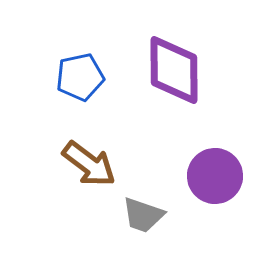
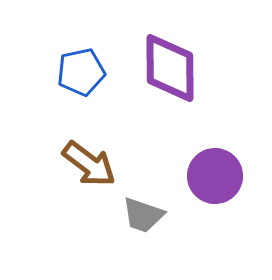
purple diamond: moved 4 px left, 2 px up
blue pentagon: moved 1 px right, 5 px up
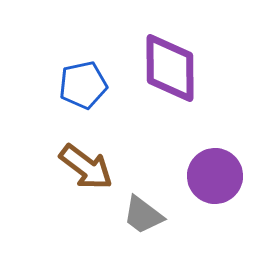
blue pentagon: moved 2 px right, 13 px down
brown arrow: moved 3 px left, 3 px down
gray trapezoid: rotated 18 degrees clockwise
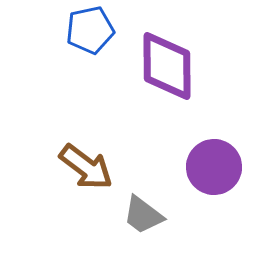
purple diamond: moved 3 px left, 2 px up
blue pentagon: moved 7 px right, 55 px up
purple circle: moved 1 px left, 9 px up
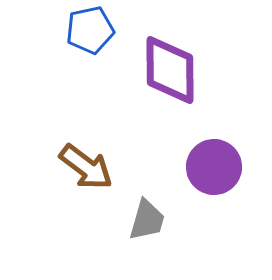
purple diamond: moved 3 px right, 4 px down
gray trapezoid: moved 4 px right, 5 px down; rotated 111 degrees counterclockwise
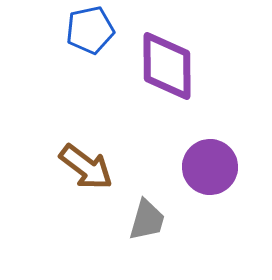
purple diamond: moved 3 px left, 4 px up
purple circle: moved 4 px left
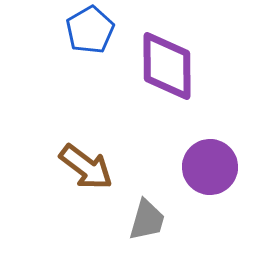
blue pentagon: rotated 18 degrees counterclockwise
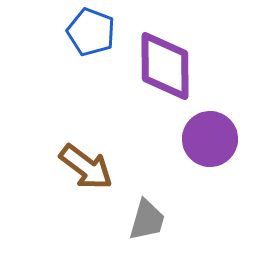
blue pentagon: moved 1 px right, 2 px down; rotated 21 degrees counterclockwise
purple diamond: moved 2 px left
purple circle: moved 28 px up
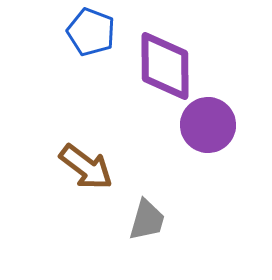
purple circle: moved 2 px left, 14 px up
